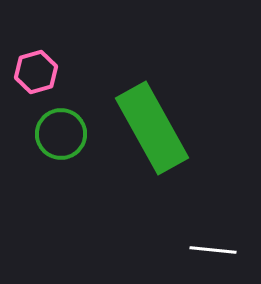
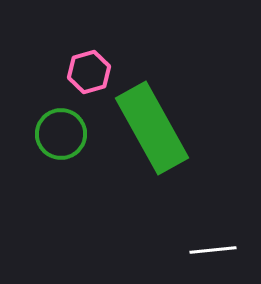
pink hexagon: moved 53 px right
white line: rotated 12 degrees counterclockwise
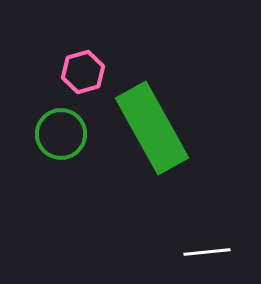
pink hexagon: moved 6 px left
white line: moved 6 px left, 2 px down
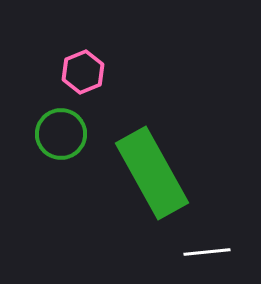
pink hexagon: rotated 6 degrees counterclockwise
green rectangle: moved 45 px down
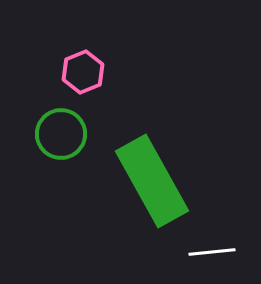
green rectangle: moved 8 px down
white line: moved 5 px right
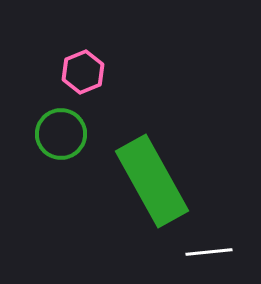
white line: moved 3 px left
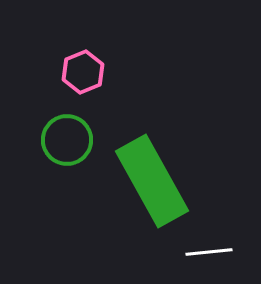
green circle: moved 6 px right, 6 px down
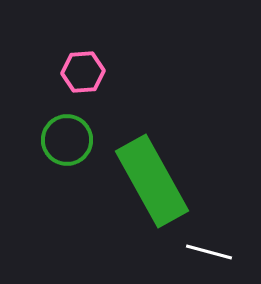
pink hexagon: rotated 18 degrees clockwise
white line: rotated 21 degrees clockwise
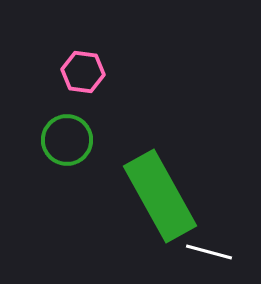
pink hexagon: rotated 12 degrees clockwise
green rectangle: moved 8 px right, 15 px down
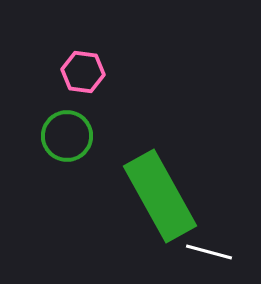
green circle: moved 4 px up
